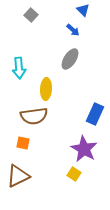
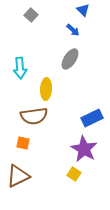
cyan arrow: moved 1 px right
blue rectangle: moved 3 px left, 4 px down; rotated 40 degrees clockwise
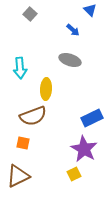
blue triangle: moved 7 px right
gray square: moved 1 px left, 1 px up
gray ellipse: moved 1 px down; rotated 75 degrees clockwise
brown semicircle: moved 1 px left; rotated 12 degrees counterclockwise
yellow square: rotated 32 degrees clockwise
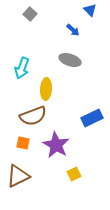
cyan arrow: moved 2 px right; rotated 25 degrees clockwise
purple star: moved 28 px left, 4 px up
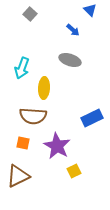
yellow ellipse: moved 2 px left, 1 px up
brown semicircle: rotated 24 degrees clockwise
purple star: moved 1 px right, 1 px down
yellow square: moved 3 px up
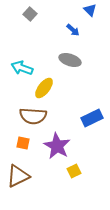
cyan arrow: rotated 90 degrees clockwise
yellow ellipse: rotated 35 degrees clockwise
